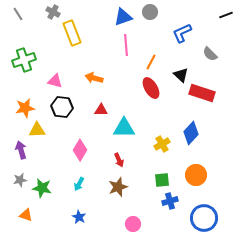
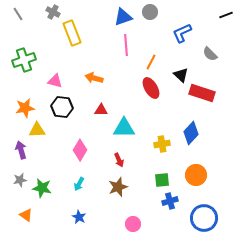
yellow cross: rotated 21 degrees clockwise
orange triangle: rotated 16 degrees clockwise
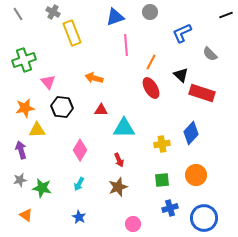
blue triangle: moved 8 px left
pink triangle: moved 7 px left, 1 px down; rotated 35 degrees clockwise
blue cross: moved 7 px down
